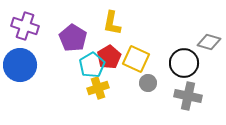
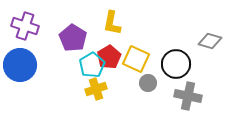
gray diamond: moved 1 px right, 1 px up
black circle: moved 8 px left, 1 px down
yellow cross: moved 2 px left, 1 px down
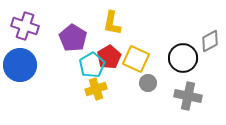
gray diamond: rotated 45 degrees counterclockwise
black circle: moved 7 px right, 6 px up
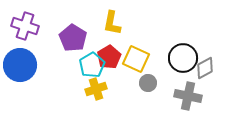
gray diamond: moved 5 px left, 27 px down
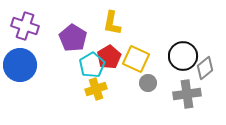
black circle: moved 2 px up
gray diamond: rotated 10 degrees counterclockwise
gray cross: moved 1 px left, 2 px up; rotated 20 degrees counterclockwise
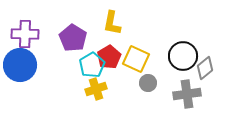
purple cross: moved 8 px down; rotated 16 degrees counterclockwise
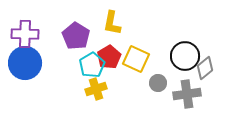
purple pentagon: moved 3 px right, 2 px up
black circle: moved 2 px right
blue circle: moved 5 px right, 2 px up
gray circle: moved 10 px right
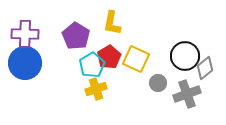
gray cross: rotated 12 degrees counterclockwise
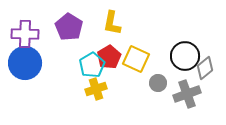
purple pentagon: moved 7 px left, 9 px up
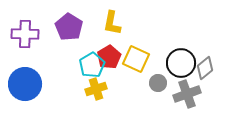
black circle: moved 4 px left, 7 px down
blue circle: moved 21 px down
